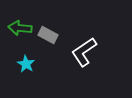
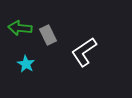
gray rectangle: rotated 36 degrees clockwise
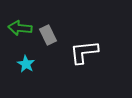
white L-shape: rotated 28 degrees clockwise
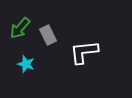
green arrow: rotated 55 degrees counterclockwise
cyan star: rotated 12 degrees counterclockwise
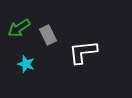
green arrow: moved 1 px left; rotated 15 degrees clockwise
white L-shape: moved 1 px left
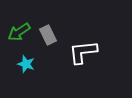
green arrow: moved 4 px down
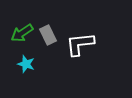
green arrow: moved 3 px right, 1 px down
white L-shape: moved 3 px left, 8 px up
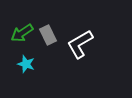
white L-shape: rotated 24 degrees counterclockwise
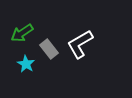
gray rectangle: moved 1 px right, 14 px down; rotated 12 degrees counterclockwise
cyan star: rotated 12 degrees clockwise
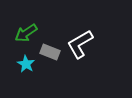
green arrow: moved 4 px right
gray rectangle: moved 1 px right, 3 px down; rotated 30 degrees counterclockwise
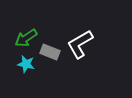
green arrow: moved 5 px down
cyan star: rotated 18 degrees counterclockwise
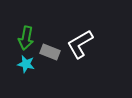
green arrow: rotated 45 degrees counterclockwise
